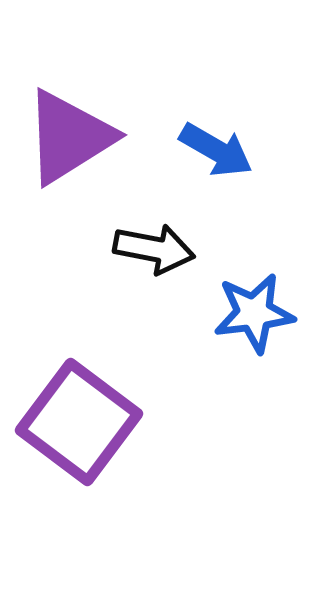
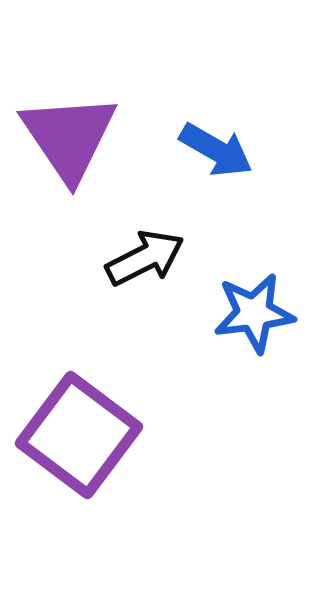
purple triangle: rotated 32 degrees counterclockwise
black arrow: moved 9 px left, 9 px down; rotated 38 degrees counterclockwise
purple square: moved 13 px down
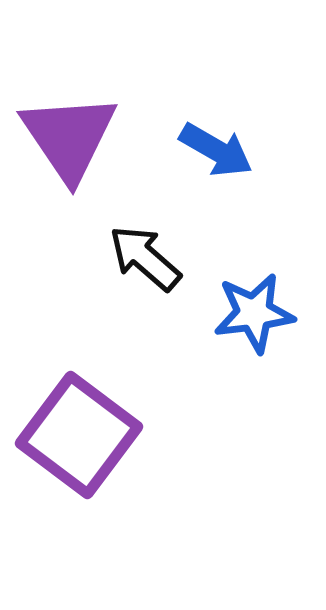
black arrow: rotated 112 degrees counterclockwise
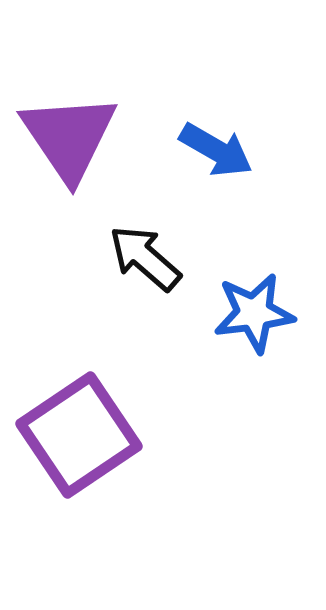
purple square: rotated 19 degrees clockwise
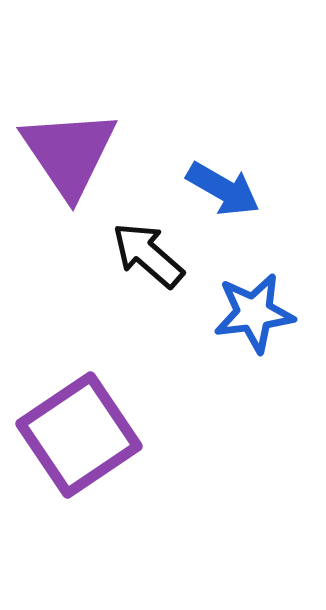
purple triangle: moved 16 px down
blue arrow: moved 7 px right, 39 px down
black arrow: moved 3 px right, 3 px up
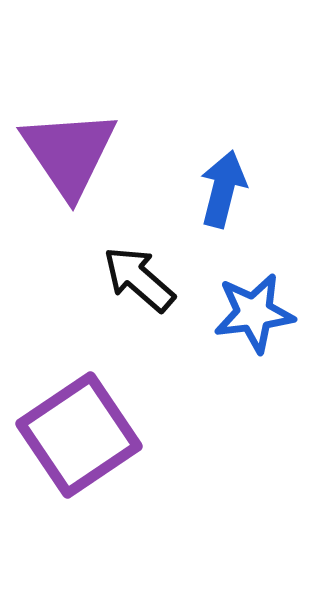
blue arrow: rotated 106 degrees counterclockwise
black arrow: moved 9 px left, 24 px down
